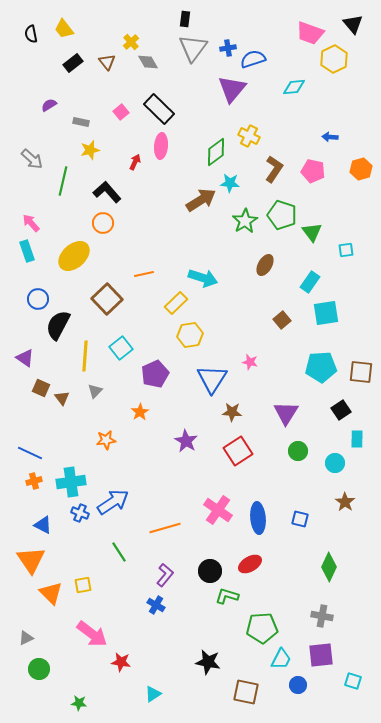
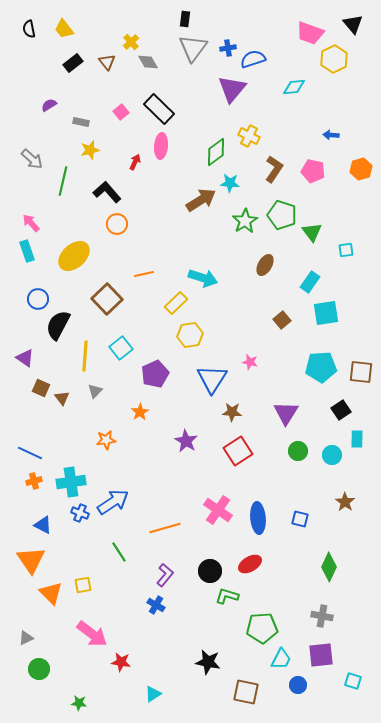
black semicircle at (31, 34): moved 2 px left, 5 px up
blue arrow at (330, 137): moved 1 px right, 2 px up
orange circle at (103, 223): moved 14 px right, 1 px down
cyan circle at (335, 463): moved 3 px left, 8 px up
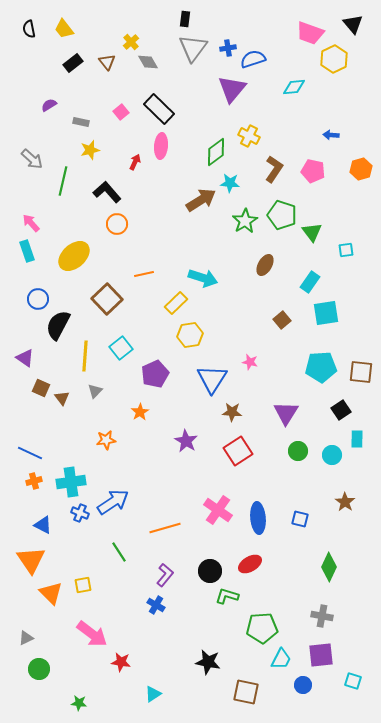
blue circle at (298, 685): moved 5 px right
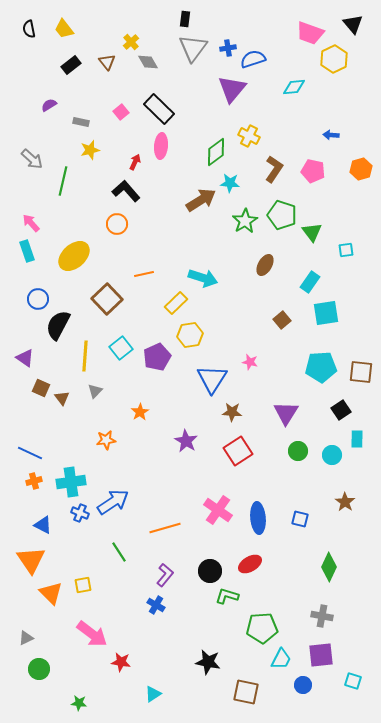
black rectangle at (73, 63): moved 2 px left, 2 px down
black L-shape at (107, 192): moved 19 px right, 1 px up
purple pentagon at (155, 374): moved 2 px right, 17 px up
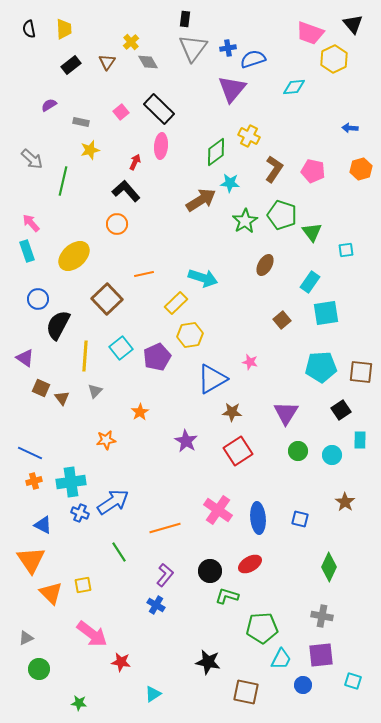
yellow trapezoid at (64, 29): rotated 145 degrees counterclockwise
brown triangle at (107, 62): rotated 12 degrees clockwise
blue arrow at (331, 135): moved 19 px right, 7 px up
blue triangle at (212, 379): rotated 28 degrees clockwise
cyan rectangle at (357, 439): moved 3 px right, 1 px down
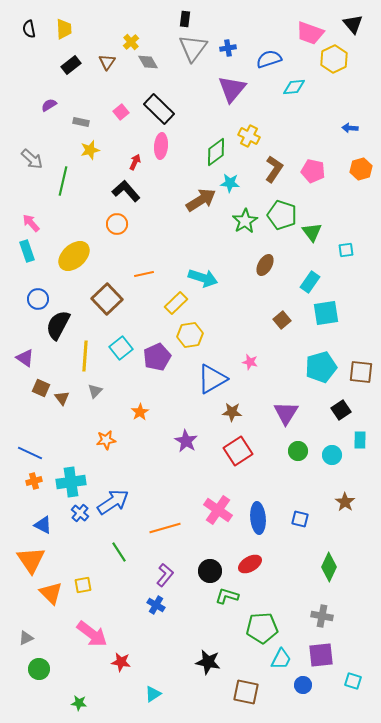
blue semicircle at (253, 59): moved 16 px right
cyan pentagon at (321, 367): rotated 12 degrees counterclockwise
blue cross at (80, 513): rotated 18 degrees clockwise
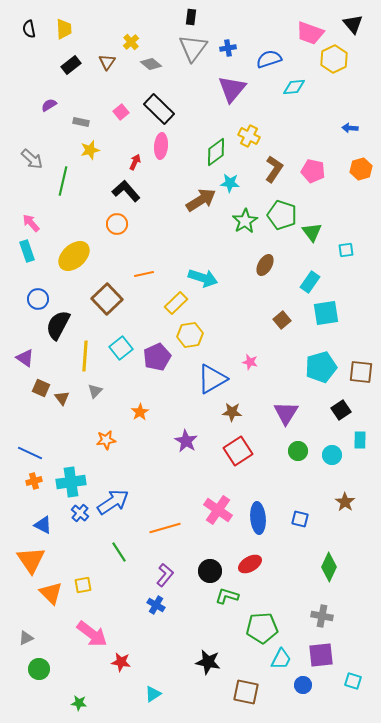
black rectangle at (185, 19): moved 6 px right, 2 px up
gray diamond at (148, 62): moved 3 px right, 2 px down; rotated 20 degrees counterclockwise
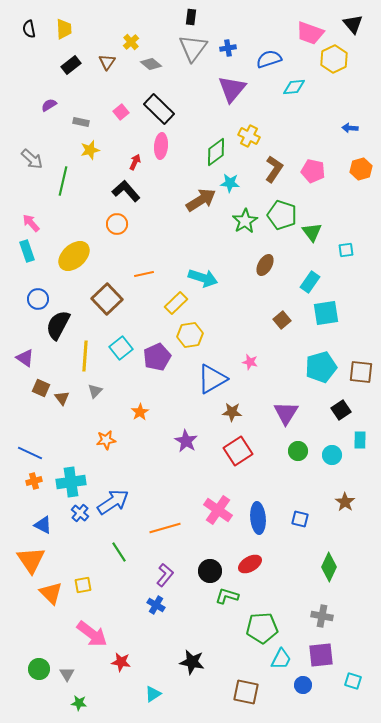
gray triangle at (26, 638): moved 41 px right, 36 px down; rotated 35 degrees counterclockwise
black star at (208, 662): moved 16 px left
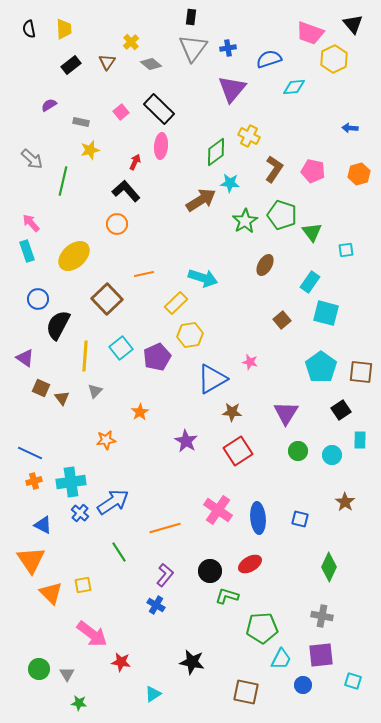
orange hexagon at (361, 169): moved 2 px left, 5 px down
cyan square at (326, 313): rotated 24 degrees clockwise
cyan pentagon at (321, 367): rotated 20 degrees counterclockwise
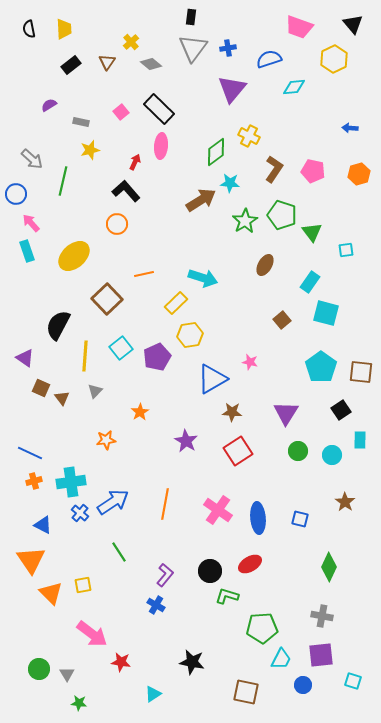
pink trapezoid at (310, 33): moved 11 px left, 6 px up
blue circle at (38, 299): moved 22 px left, 105 px up
orange line at (165, 528): moved 24 px up; rotated 64 degrees counterclockwise
